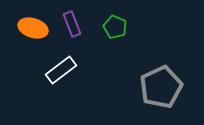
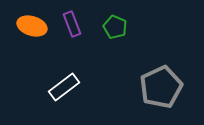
orange ellipse: moved 1 px left, 2 px up
white rectangle: moved 3 px right, 17 px down
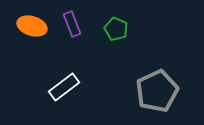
green pentagon: moved 1 px right, 2 px down
gray pentagon: moved 4 px left, 4 px down
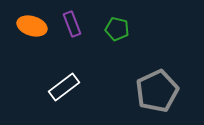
green pentagon: moved 1 px right; rotated 10 degrees counterclockwise
